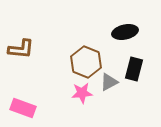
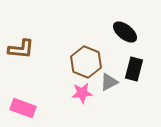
black ellipse: rotated 50 degrees clockwise
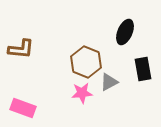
black ellipse: rotated 75 degrees clockwise
black rectangle: moved 9 px right; rotated 25 degrees counterclockwise
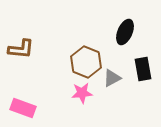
gray triangle: moved 3 px right, 4 px up
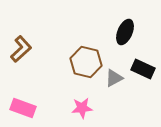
brown L-shape: rotated 48 degrees counterclockwise
brown hexagon: rotated 8 degrees counterclockwise
black rectangle: rotated 55 degrees counterclockwise
gray triangle: moved 2 px right
pink star: moved 15 px down
